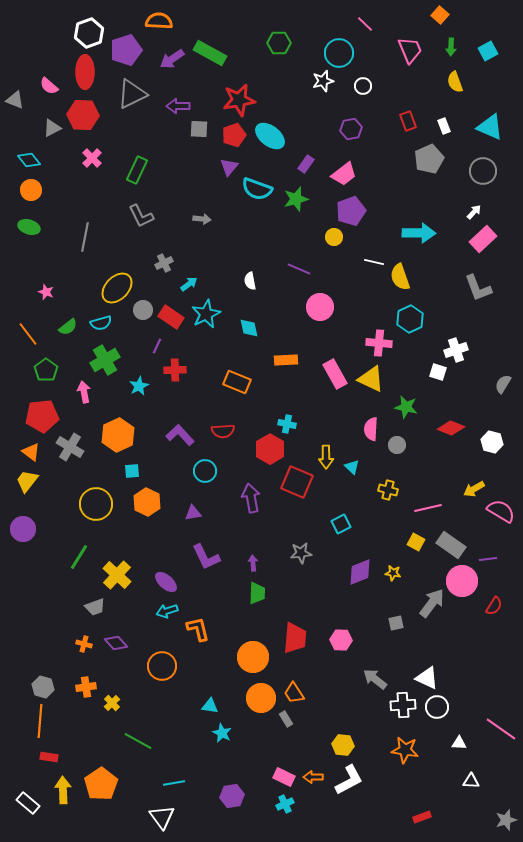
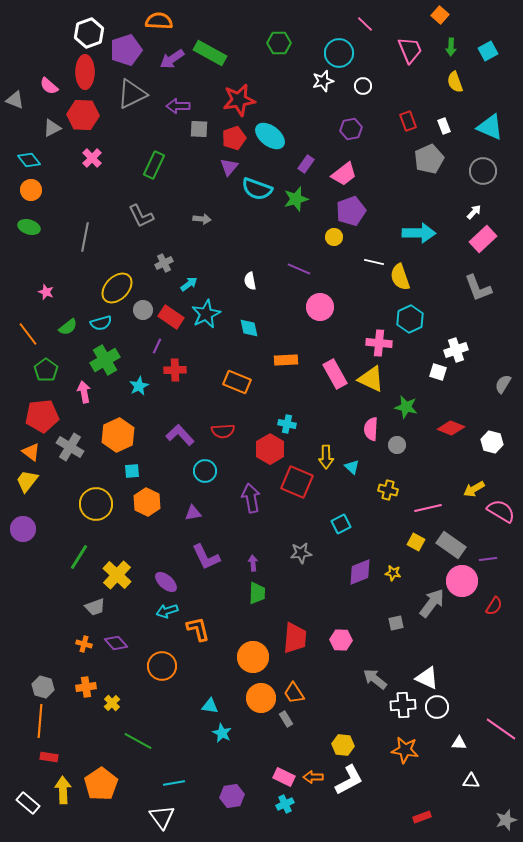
red pentagon at (234, 135): moved 3 px down
green rectangle at (137, 170): moved 17 px right, 5 px up
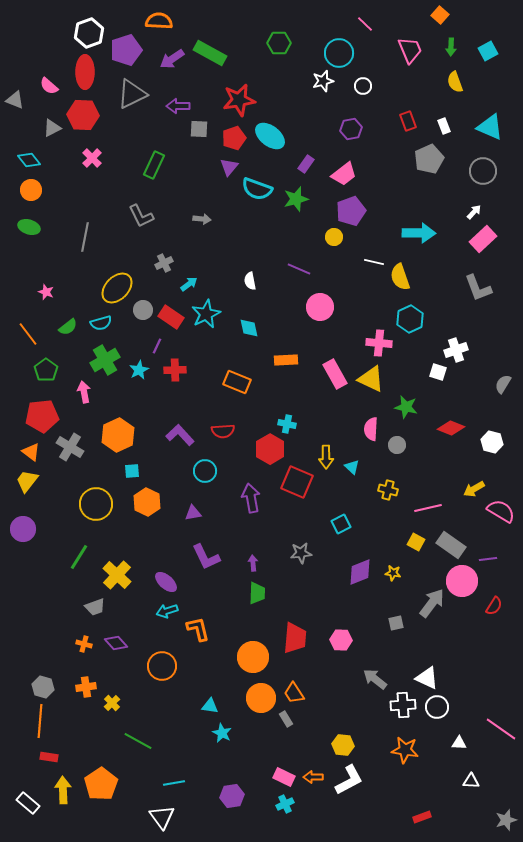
cyan star at (139, 386): moved 16 px up
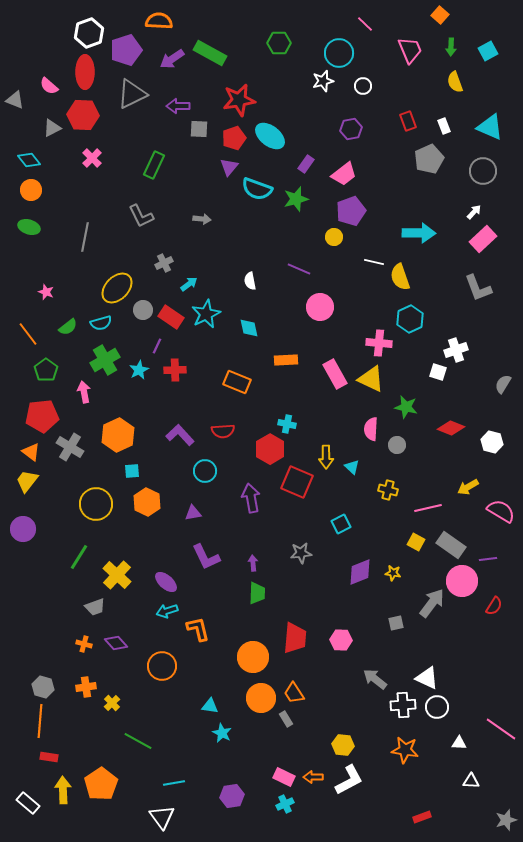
yellow arrow at (474, 489): moved 6 px left, 2 px up
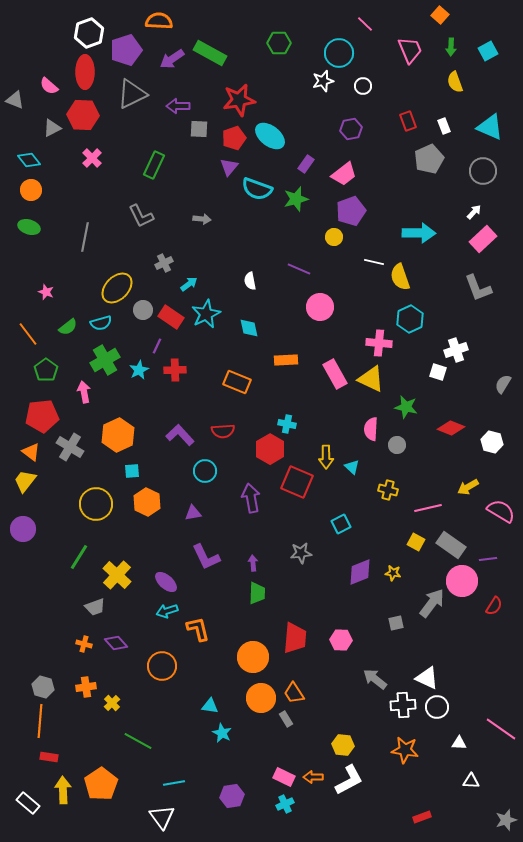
yellow trapezoid at (27, 481): moved 2 px left
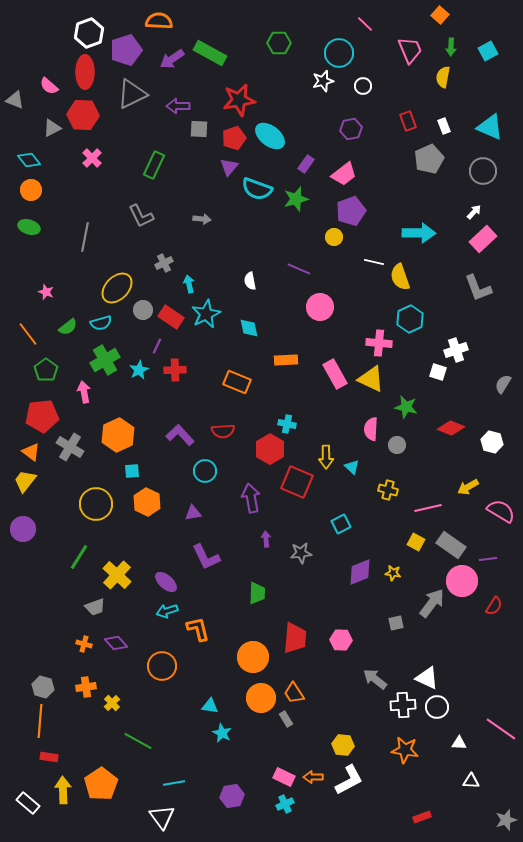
yellow semicircle at (455, 82): moved 12 px left, 5 px up; rotated 30 degrees clockwise
cyan arrow at (189, 284): rotated 66 degrees counterclockwise
purple arrow at (253, 563): moved 13 px right, 24 px up
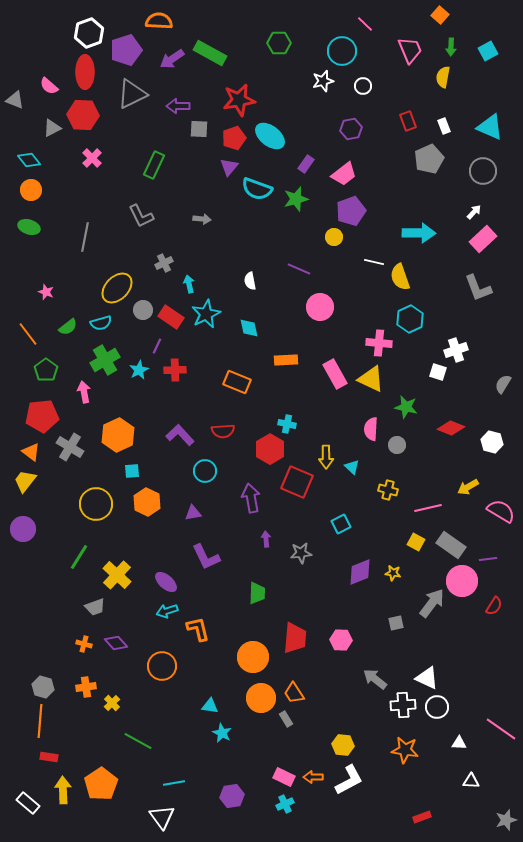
cyan circle at (339, 53): moved 3 px right, 2 px up
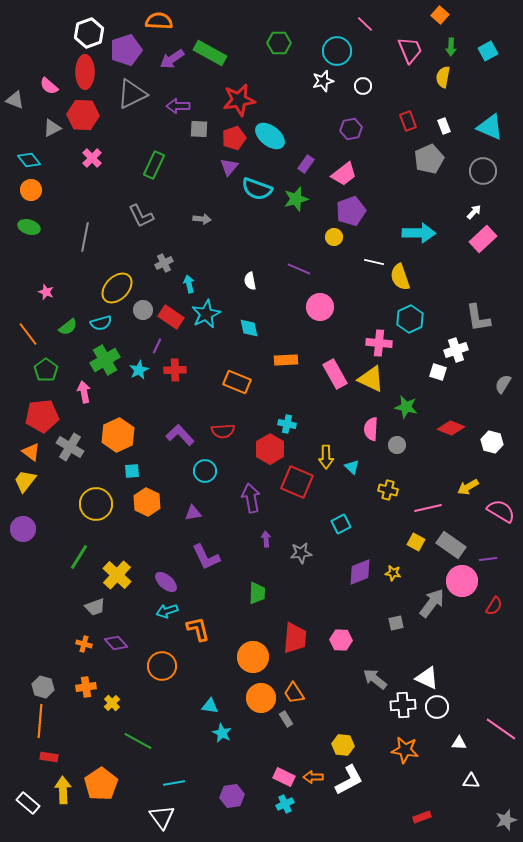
cyan circle at (342, 51): moved 5 px left
gray L-shape at (478, 288): moved 30 px down; rotated 12 degrees clockwise
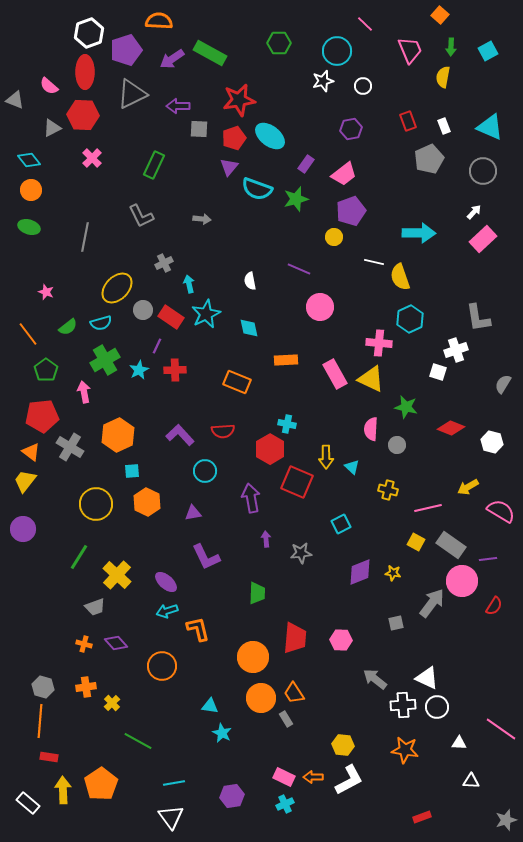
white triangle at (162, 817): moved 9 px right
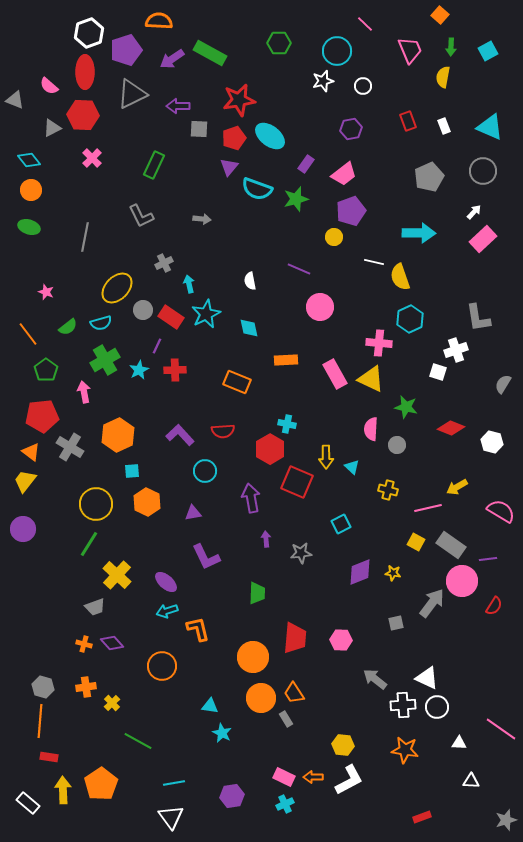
gray pentagon at (429, 159): moved 18 px down
yellow arrow at (468, 487): moved 11 px left
green line at (79, 557): moved 10 px right, 13 px up
purple diamond at (116, 643): moved 4 px left
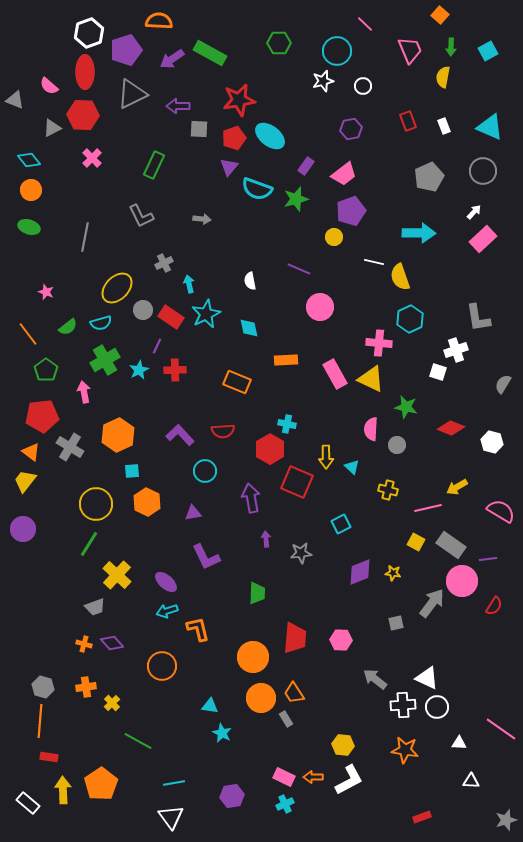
purple rectangle at (306, 164): moved 2 px down
